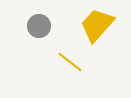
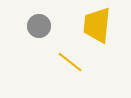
yellow trapezoid: rotated 36 degrees counterclockwise
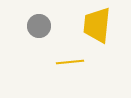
yellow line: rotated 44 degrees counterclockwise
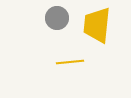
gray circle: moved 18 px right, 8 px up
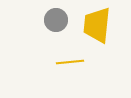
gray circle: moved 1 px left, 2 px down
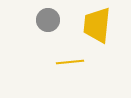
gray circle: moved 8 px left
